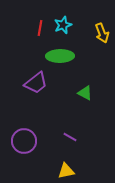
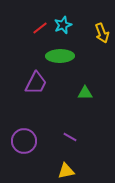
red line: rotated 42 degrees clockwise
purple trapezoid: rotated 25 degrees counterclockwise
green triangle: rotated 28 degrees counterclockwise
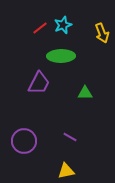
green ellipse: moved 1 px right
purple trapezoid: moved 3 px right
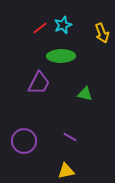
green triangle: moved 1 px down; rotated 14 degrees clockwise
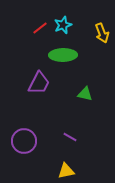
green ellipse: moved 2 px right, 1 px up
